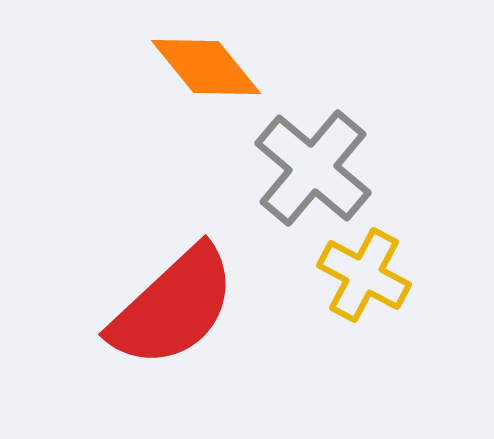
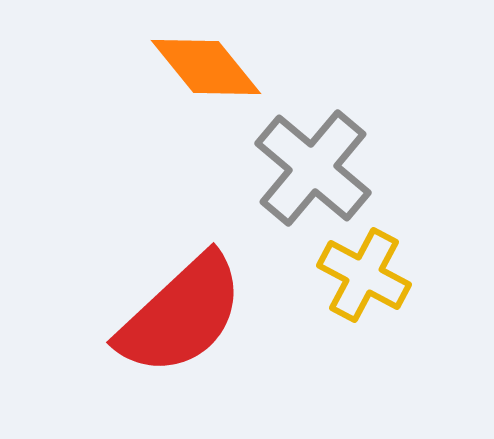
red semicircle: moved 8 px right, 8 px down
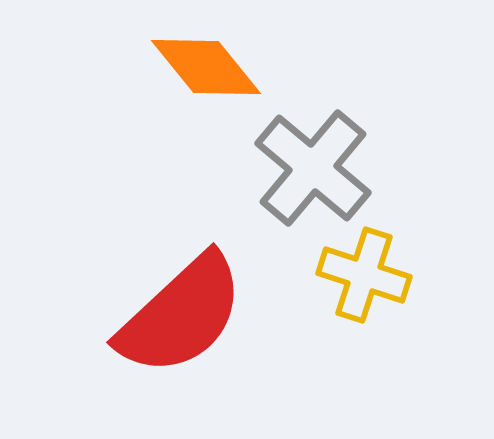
yellow cross: rotated 10 degrees counterclockwise
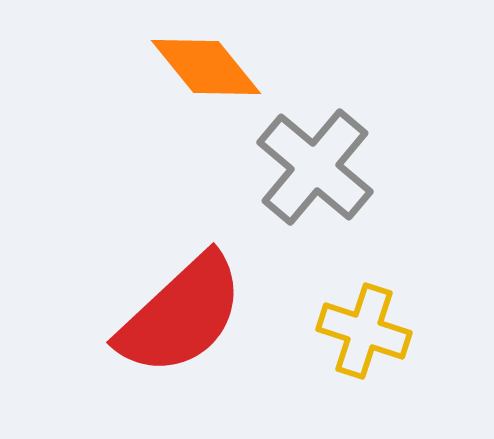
gray cross: moved 2 px right, 1 px up
yellow cross: moved 56 px down
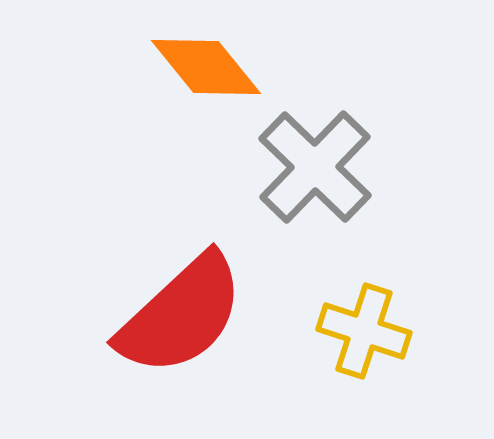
gray cross: rotated 4 degrees clockwise
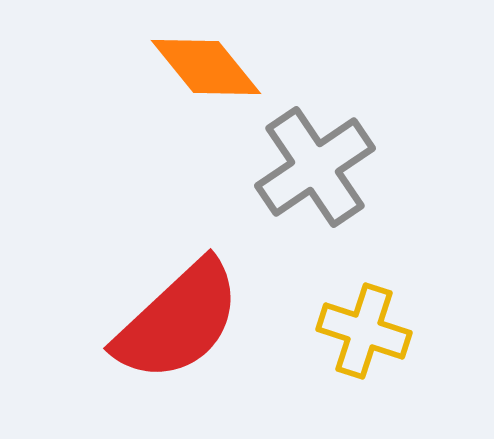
gray cross: rotated 12 degrees clockwise
red semicircle: moved 3 px left, 6 px down
